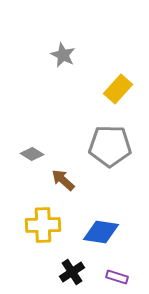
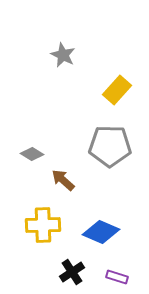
yellow rectangle: moved 1 px left, 1 px down
blue diamond: rotated 15 degrees clockwise
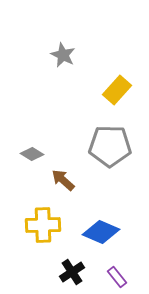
purple rectangle: rotated 35 degrees clockwise
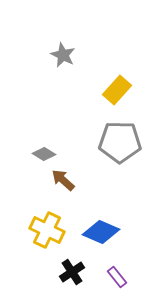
gray pentagon: moved 10 px right, 4 px up
gray diamond: moved 12 px right
yellow cross: moved 4 px right, 5 px down; rotated 28 degrees clockwise
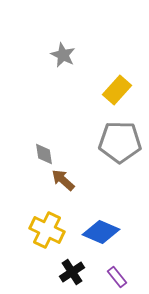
gray diamond: rotated 50 degrees clockwise
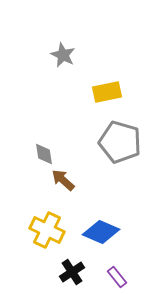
yellow rectangle: moved 10 px left, 2 px down; rotated 36 degrees clockwise
gray pentagon: rotated 15 degrees clockwise
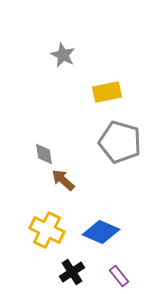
purple rectangle: moved 2 px right, 1 px up
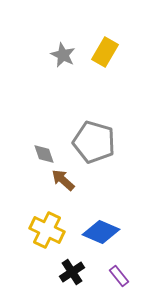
yellow rectangle: moved 2 px left, 40 px up; rotated 48 degrees counterclockwise
gray pentagon: moved 26 px left
gray diamond: rotated 10 degrees counterclockwise
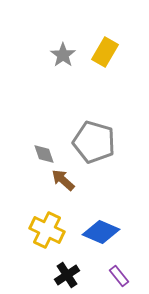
gray star: rotated 10 degrees clockwise
black cross: moved 5 px left, 3 px down
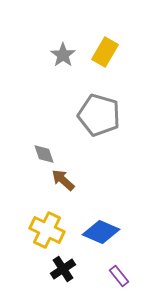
gray pentagon: moved 5 px right, 27 px up
black cross: moved 4 px left, 6 px up
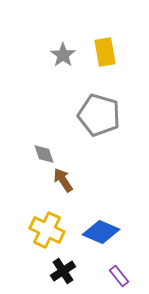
yellow rectangle: rotated 40 degrees counterclockwise
brown arrow: rotated 15 degrees clockwise
black cross: moved 2 px down
